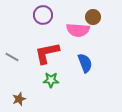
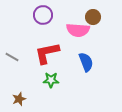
blue semicircle: moved 1 px right, 1 px up
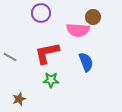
purple circle: moved 2 px left, 2 px up
gray line: moved 2 px left
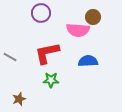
blue semicircle: moved 2 px right, 1 px up; rotated 72 degrees counterclockwise
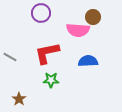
brown star: rotated 16 degrees counterclockwise
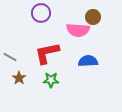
brown star: moved 21 px up
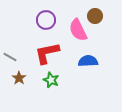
purple circle: moved 5 px right, 7 px down
brown circle: moved 2 px right, 1 px up
pink semicircle: rotated 60 degrees clockwise
green star: rotated 21 degrees clockwise
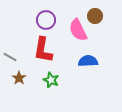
red L-shape: moved 4 px left, 3 px up; rotated 68 degrees counterclockwise
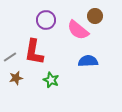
pink semicircle: rotated 25 degrees counterclockwise
red L-shape: moved 9 px left, 2 px down
gray line: rotated 64 degrees counterclockwise
brown star: moved 3 px left; rotated 24 degrees clockwise
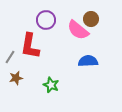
brown circle: moved 4 px left, 3 px down
red L-shape: moved 4 px left, 6 px up
gray line: rotated 24 degrees counterclockwise
green star: moved 5 px down
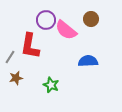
pink semicircle: moved 12 px left
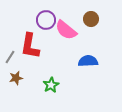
green star: rotated 21 degrees clockwise
